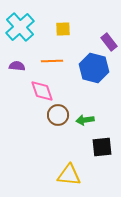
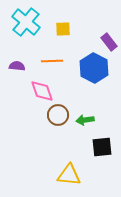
cyan cross: moved 6 px right, 5 px up; rotated 8 degrees counterclockwise
blue hexagon: rotated 12 degrees clockwise
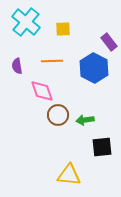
purple semicircle: rotated 105 degrees counterclockwise
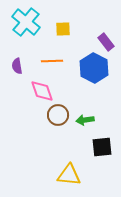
purple rectangle: moved 3 px left
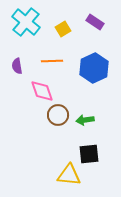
yellow square: rotated 28 degrees counterclockwise
purple rectangle: moved 11 px left, 20 px up; rotated 18 degrees counterclockwise
blue hexagon: rotated 8 degrees clockwise
black square: moved 13 px left, 7 px down
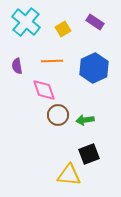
pink diamond: moved 2 px right, 1 px up
black square: rotated 15 degrees counterclockwise
